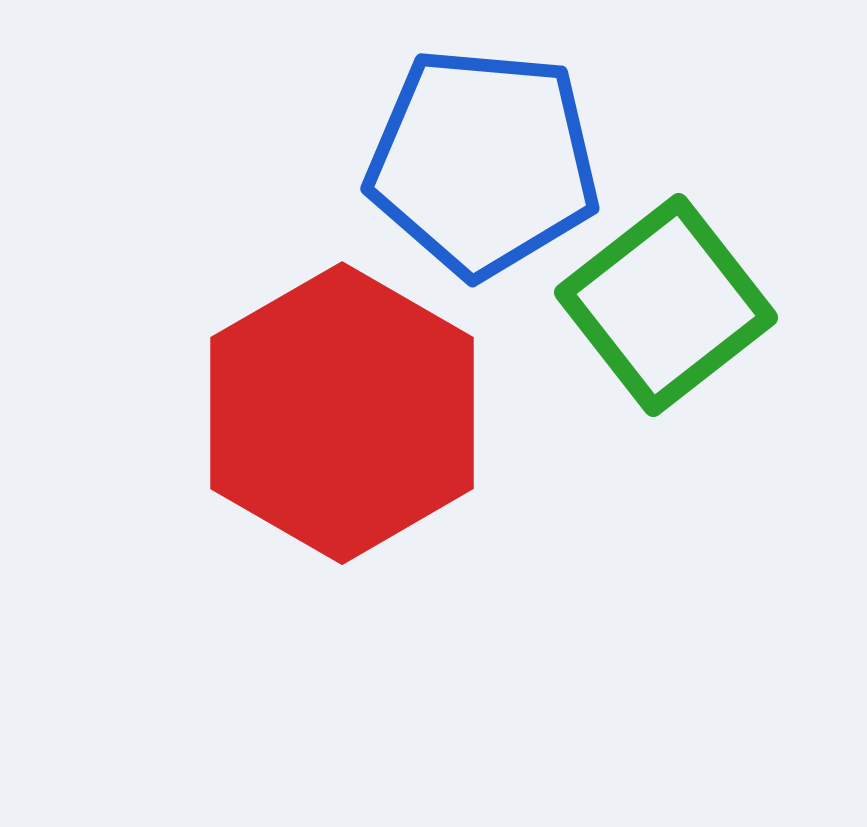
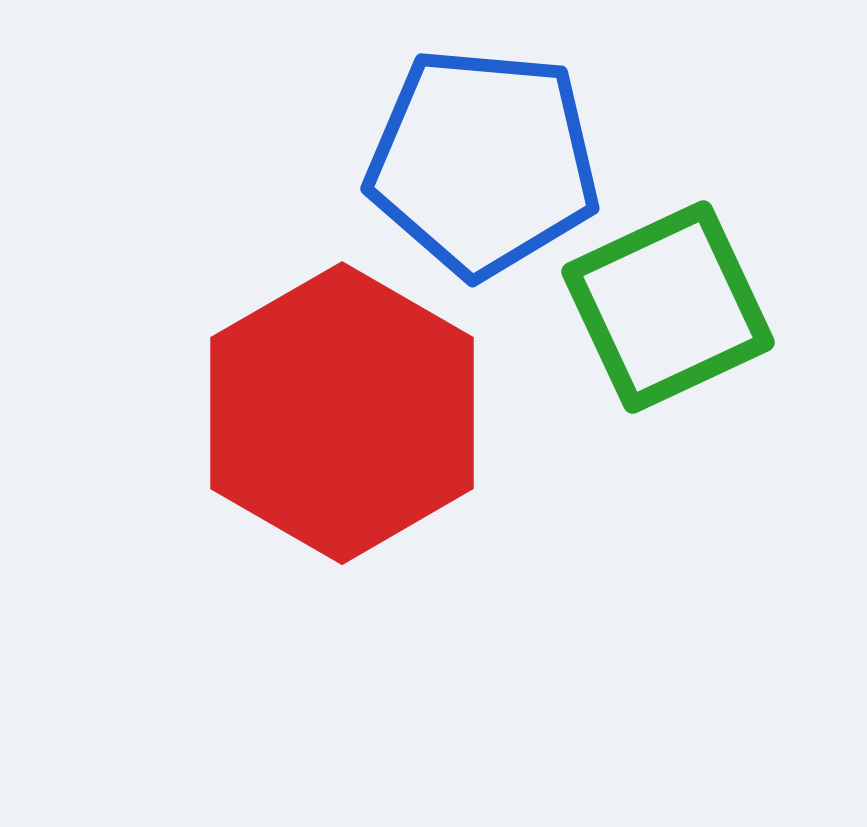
green square: moved 2 px right, 2 px down; rotated 13 degrees clockwise
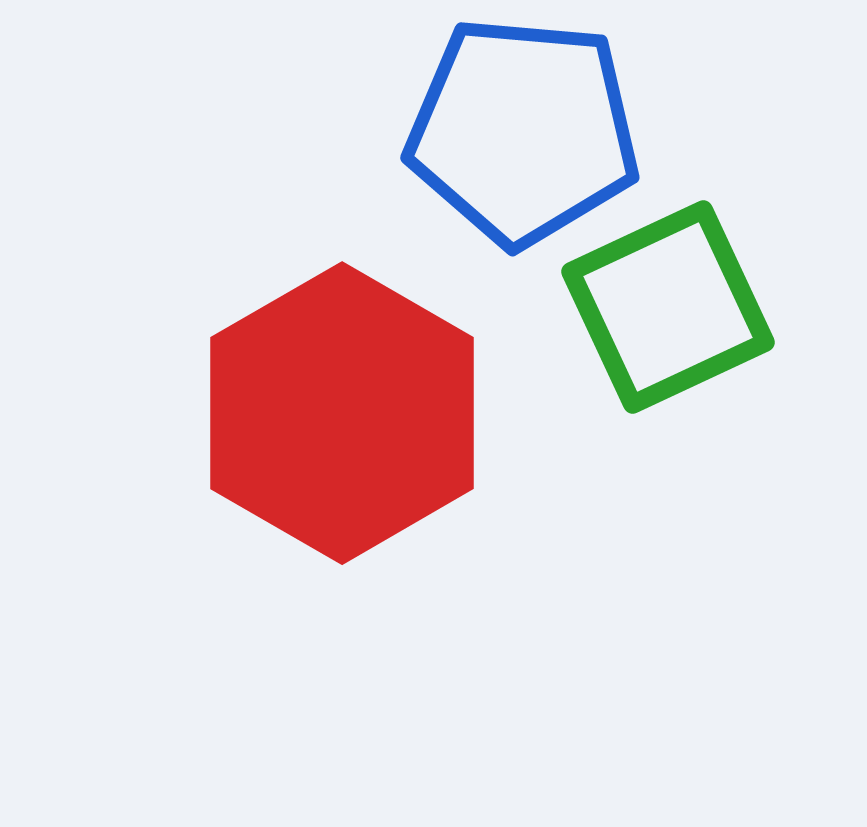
blue pentagon: moved 40 px right, 31 px up
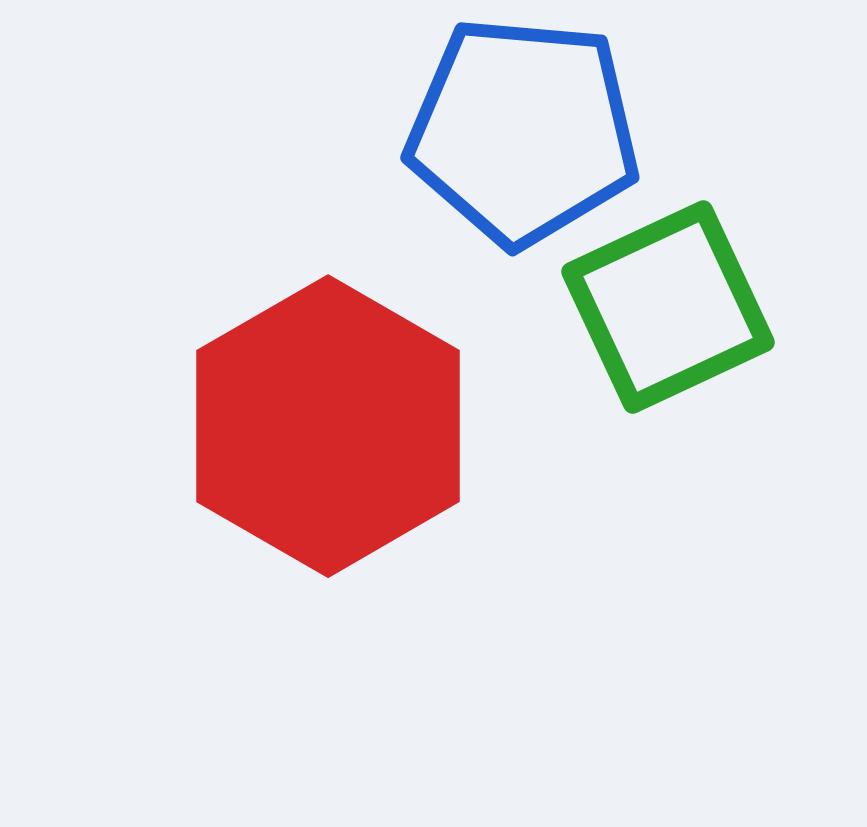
red hexagon: moved 14 px left, 13 px down
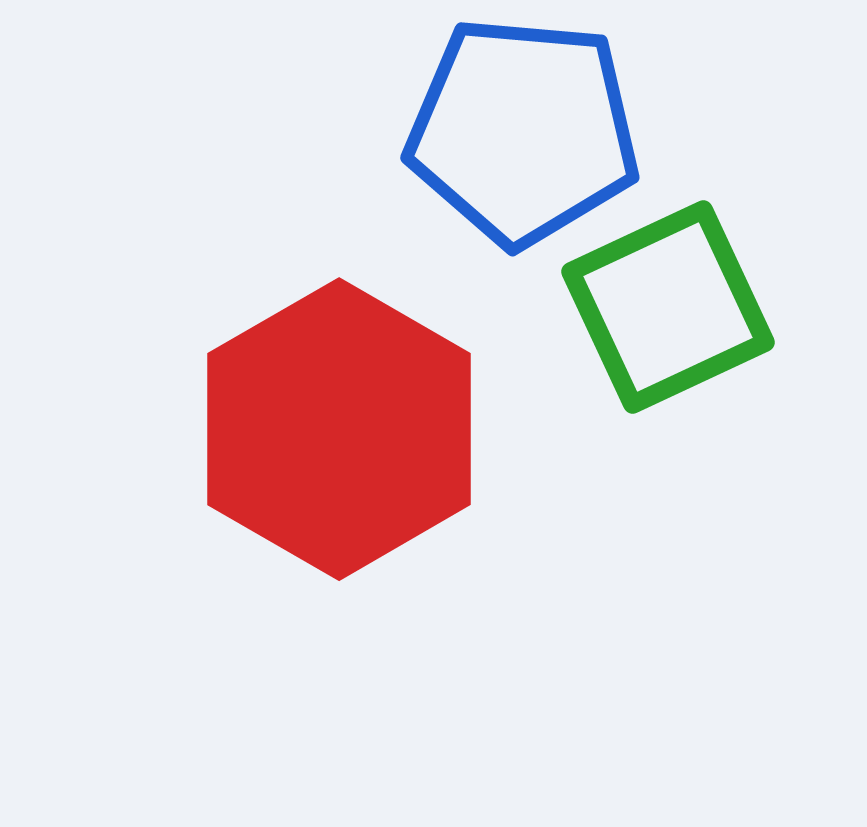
red hexagon: moved 11 px right, 3 px down
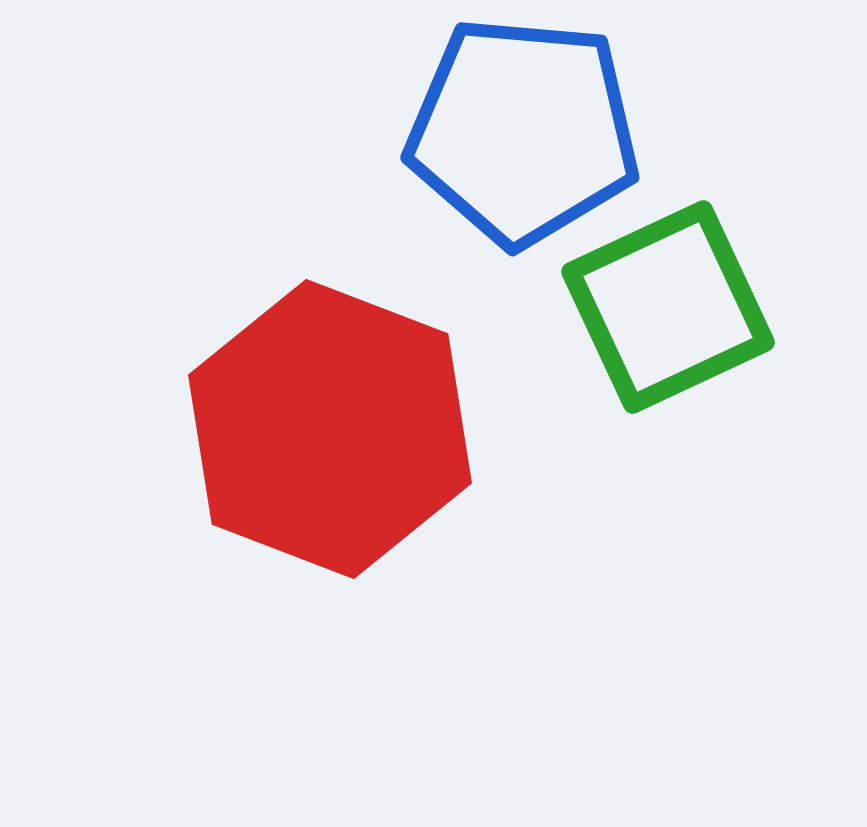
red hexagon: moved 9 px left; rotated 9 degrees counterclockwise
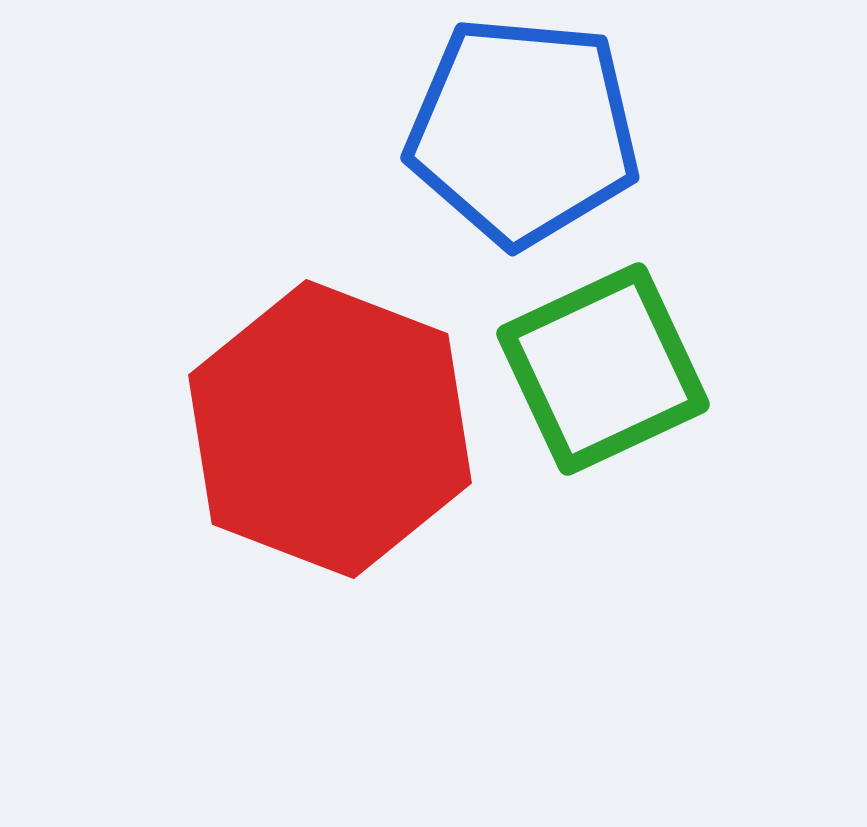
green square: moved 65 px left, 62 px down
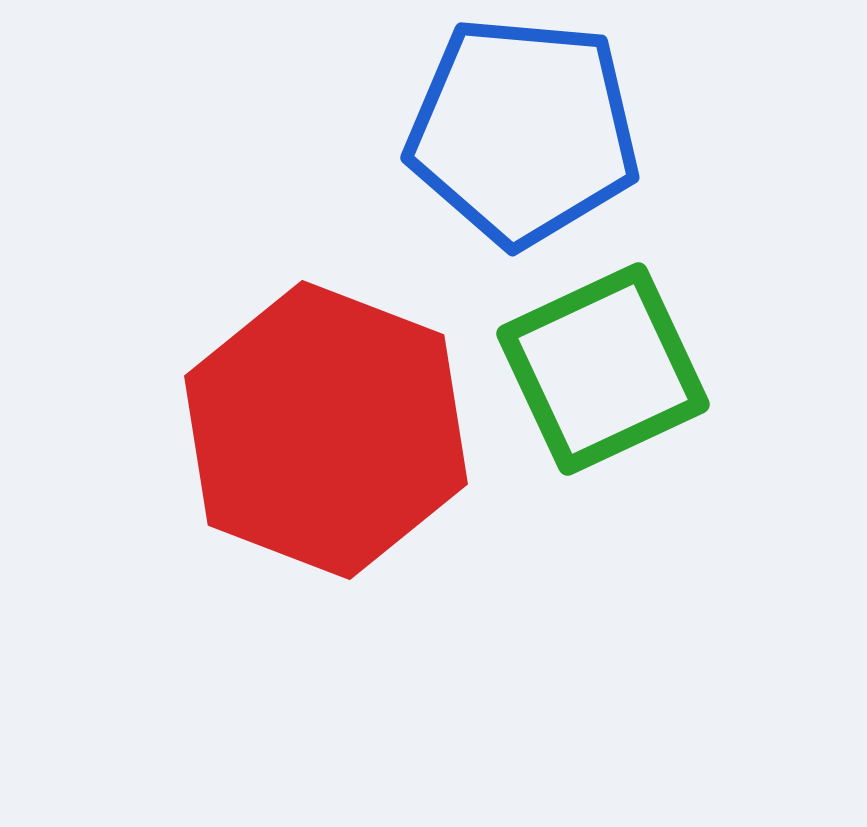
red hexagon: moved 4 px left, 1 px down
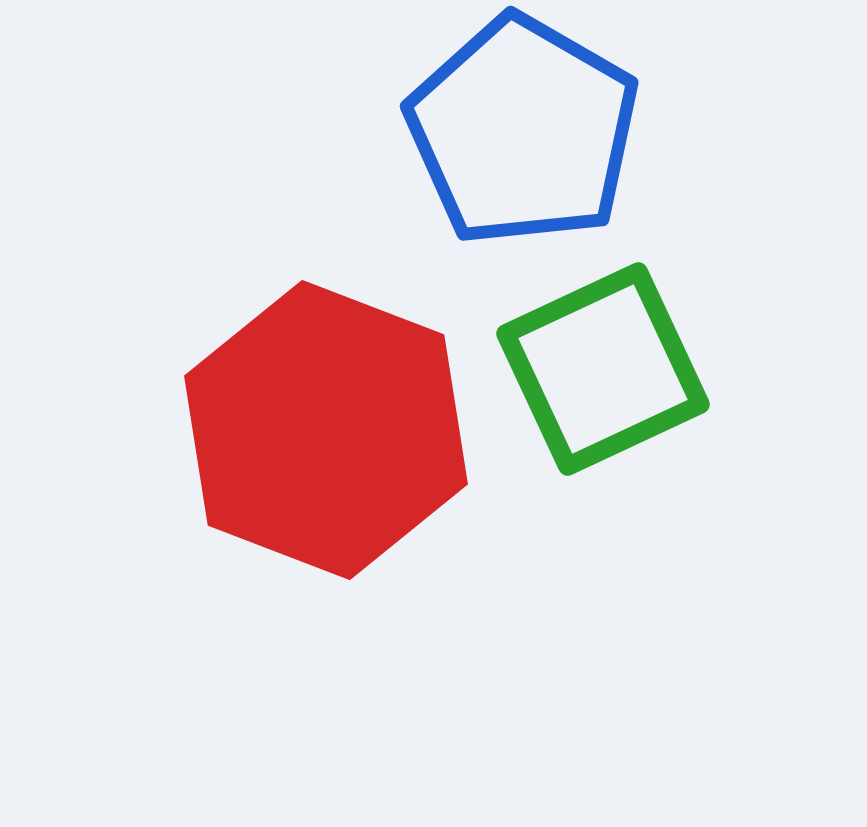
blue pentagon: rotated 25 degrees clockwise
